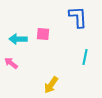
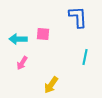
pink arrow: moved 11 px right; rotated 96 degrees counterclockwise
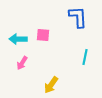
pink square: moved 1 px down
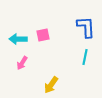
blue L-shape: moved 8 px right, 10 px down
pink square: rotated 16 degrees counterclockwise
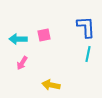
pink square: moved 1 px right
cyan line: moved 3 px right, 3 px up
yellow arrow: rotated 66 degrees clockwise
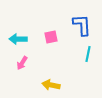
blue L-shape: moved 4 px left, 2 px up
pink square: moved 7 px right, 2 px down
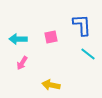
cyan line: rotated 63 degrees counterclockwise
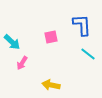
cyan arrow: moved 6 px left, 3 px down; rotated 138 degrees counterclockwise
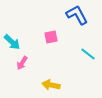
blue L-shape: moved 5 px left, 10 px up; rotated 25 degrees counterclockwise
